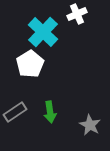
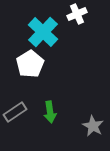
gray star: moved 3 px right, 1 px down
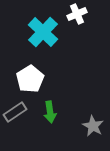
white pentagon: moved 15 px down
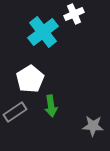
white cross: moved 3 px left
cyan cross: rotated 8 degrees clockwise
green arrow: moved 1 px right, 6 px up
gray star: rotated 25 degrees counterclockwise
